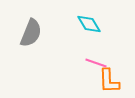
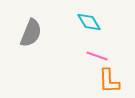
cyan diamond: moved 2 px up
pink line: moved 1 px right, 7 px up
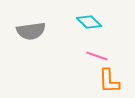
cyan diamond: rotated 15 degrees counterclockwise
gray semicircle: moved 2 px up; rotated 60 degrees clockwise
